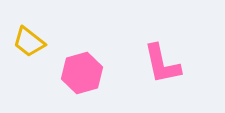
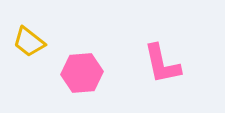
pink hexagon: rotated 12 degrees clockwise
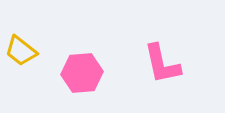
yellow trapezoid: moved 8 px left, 9 px down
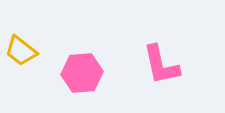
pink L-shape: moved 1 px left, 1 px down
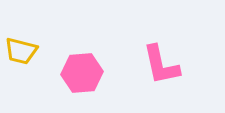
yellow trapezoid: rotated 24 degrees counterclockwise
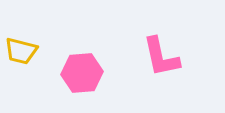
pink L-shape: moved 8 px up
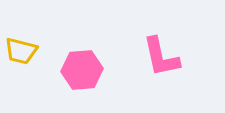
pink hexagon: moved 3 px up
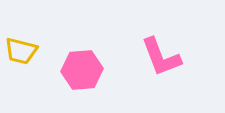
pink L-shape: rotated 9 degrees counterclockwise
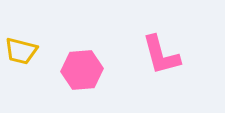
pink L-shape: moved 2 px up; rotated 6 degrees clockwise
